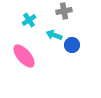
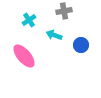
blue circle: moved 9 px right
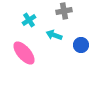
pink ellipse: moved 3 px up
